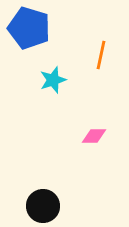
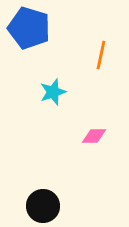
cyan star: moved 12 px down
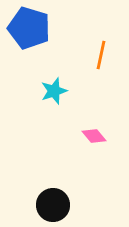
cyan star: moved 1 px right, 1 px up
pink diamond: rotated 50 degrees clockwise
black circle: moved 10 px right, 1 px up
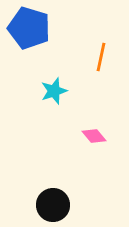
orange line: moved 2 px down
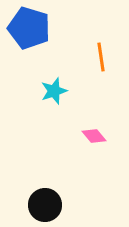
orange line: rotated 20 degrees counterclockwise
black circle: moved 8 px left
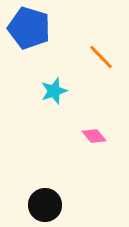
orange line: rotated 36 degrees counterclockwise
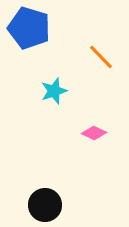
pink diamond: moved 3 px up; rotated 25 degrees counterclockwise
